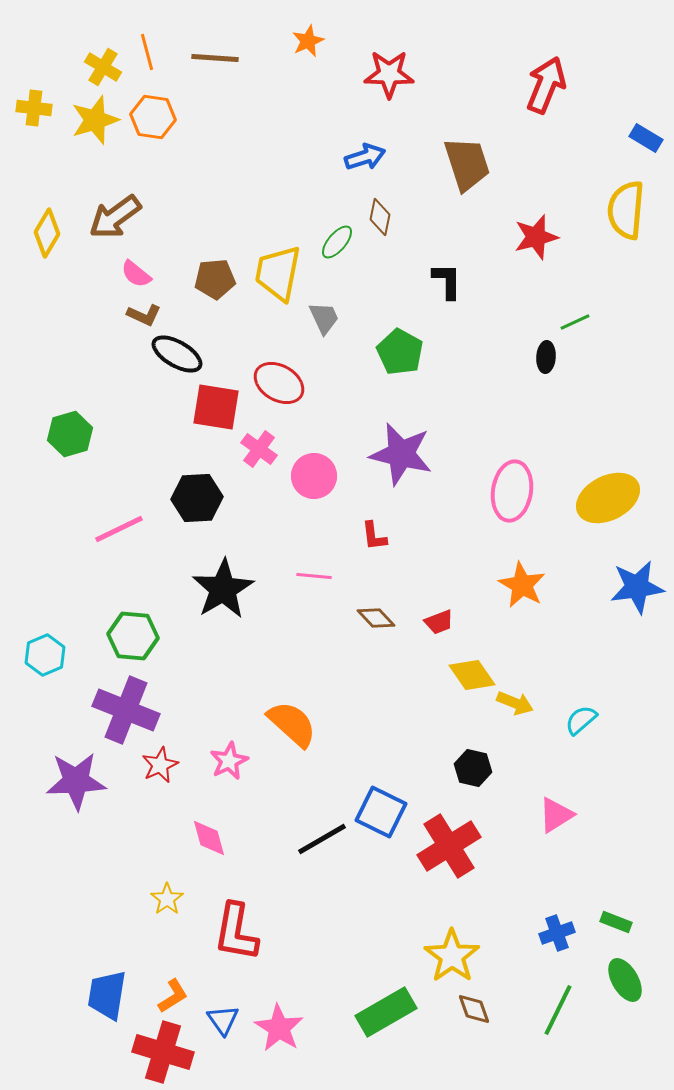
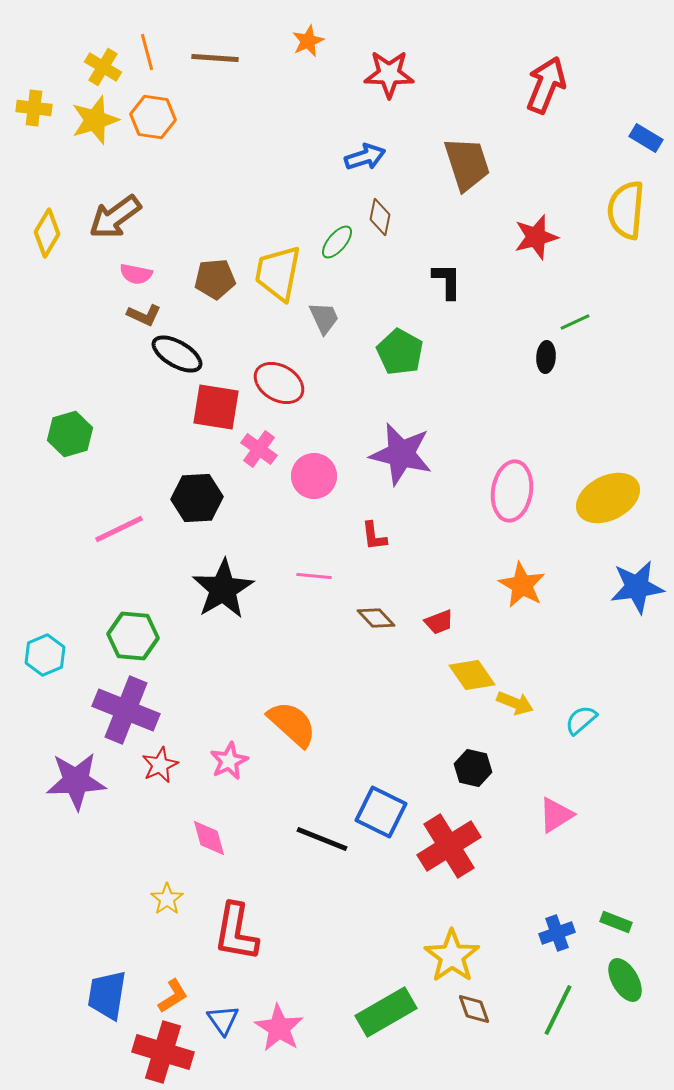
pink semicircle at (136, 274): rotated 28 degrees counterclockwise
black line at (322, 839): rotated 52 degrees clockwise
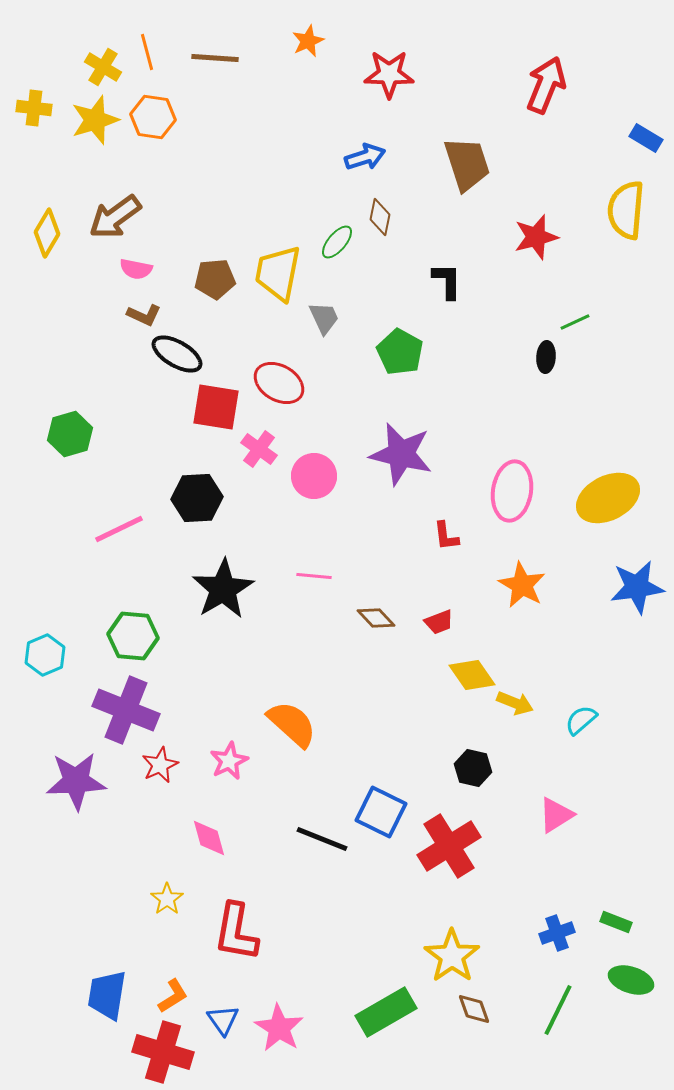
pink semicircle at (136, 274): moved 5 px up
red L-shape at (374, 536): moved 72 px right
green ellipse at (625, 980): moved 6 px right; rotated 42 degrees counterclockwise
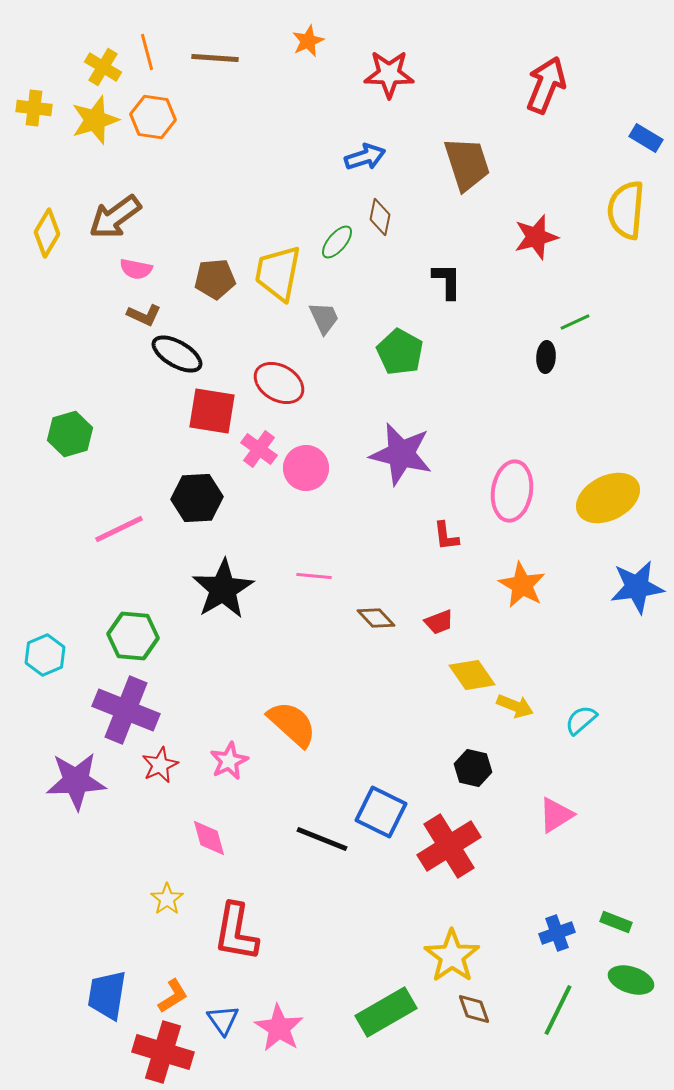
red square at (216, 407): moved 4 px left, 4 px down
pink circle at (314, 476): moved 8 px left, 8 px up
yellow arrow at (515, 703): moved 3 px down
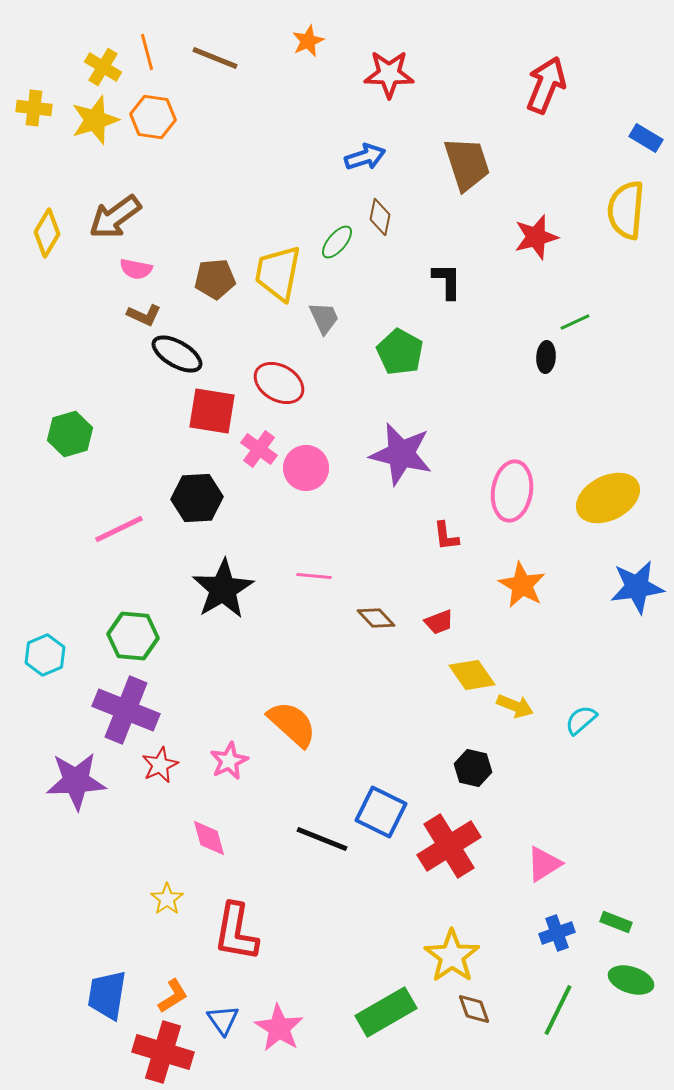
brown line at (215, 58): rotated 18 degrees clockwise
pink triangle at (556, 815): moved 12 px left, 49 px down
